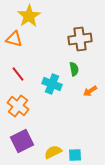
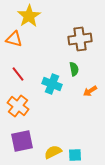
purple square: rotated 15 degrees clockwise
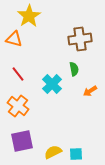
cyan cross: rotated 24 degrees clockwise
cyan square: moved 1 px right, 1 px up
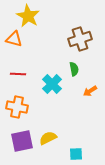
yellow star: moved 1 px left; rotated 10 degrees counterclockwise
brown cross: rotated 10 degrees counterclockwise
red line: rotated 49 degrees counterclockwise
orange cross: moved 1 px left, 1 px down; rotated 25 degrees counterclockwise
yellow semicircle: moved 5 px left, 14 px up
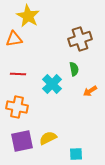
orange triangle: rotated 24 degrees counterclockwise
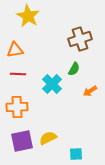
orange triangle: moved 1 px right, 11 px down
green semicircle: rotated 40 degrees clockwise
orange cross: rotated 15 degrees counterclockwise
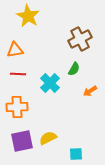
brown cross: rotated 10 degrees counterclockwise
cyan cross: moved 2 px left, 1 px up
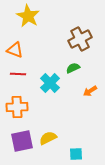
orange triangle: rotated 30 degrees clockwise
green semicircle: moved 1 px left, 1 px up; rotated 144 degrees counterclockwise
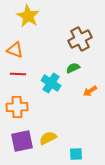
cyan cross: moved 1 px right; rotated 12 degrees counterclockwise
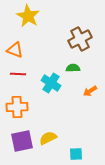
green semicircle: rotated 24 degrees clockwise
